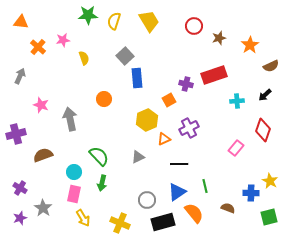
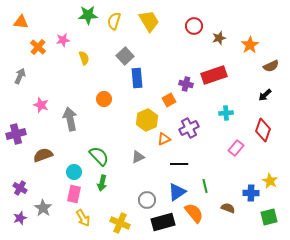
cyan cross at (237, 101): moved 11 px left, 12 px down
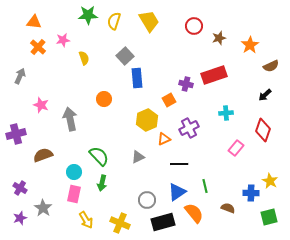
orange triangle at (21, 22): moved 13 px right
yellow arrow at (83, 218): moved 3 px right, 2 px down
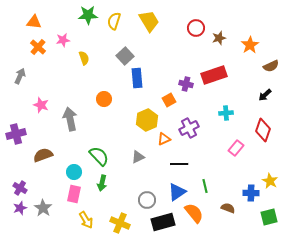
red circle at (194, 26): moved 2 px right, 2 px down
purple star at (20, 218): moved 10 px up
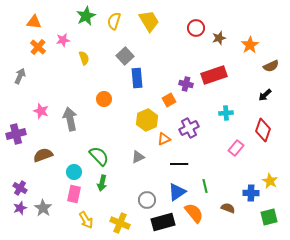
green star at (88, 15): moved 2 px left, 1 px down; rotated 24 degrees counterclockwise
pink star at (41, 105): moved 6 px down
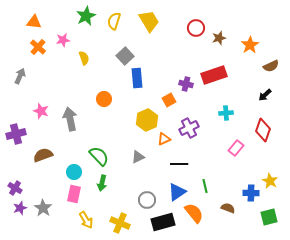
purple cross at (20, 188): moved 5 px left
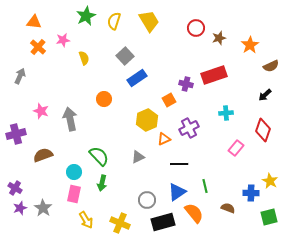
blue rectangle at (137, 78): rotated 60 degrees clockwise
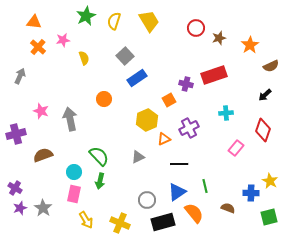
green arrow at (102, 183): moved 2 px left, 2 px up
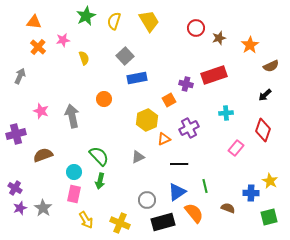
blue rectangle at (137, 78): rotated 24 degrees clockwise
gray arrow at (70, 119): moved 2 px right, 3 px up
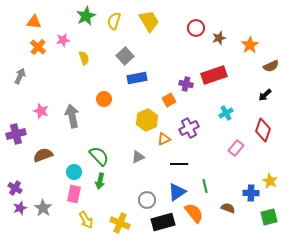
cyan cross at (226, 113): rotated 24 degrees counterclockwise
